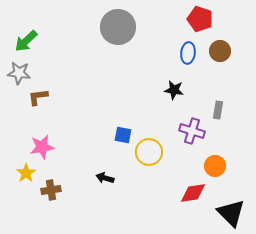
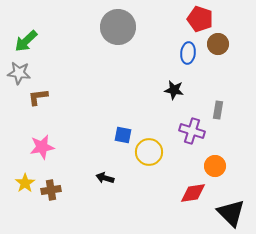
brown circle: moved 2 px left, 7 px up
yellow star: moved 1 px left, 10 px down
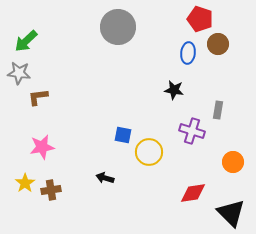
orange circle: moved 18 px right, 4 px up
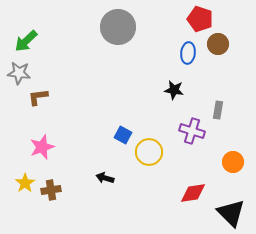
blue square: rotated 18 degrees clockwise
pink star: rotated 10 degrees counterclockwise
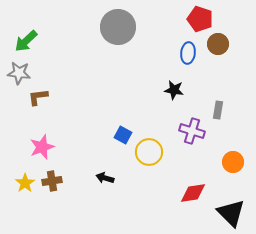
brown cross: moved 1 px right, 9 px up
